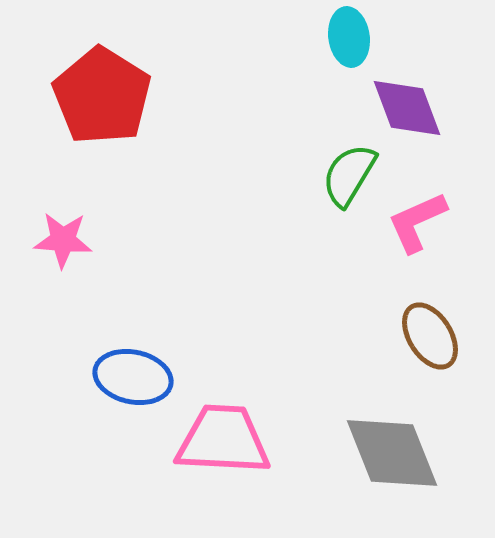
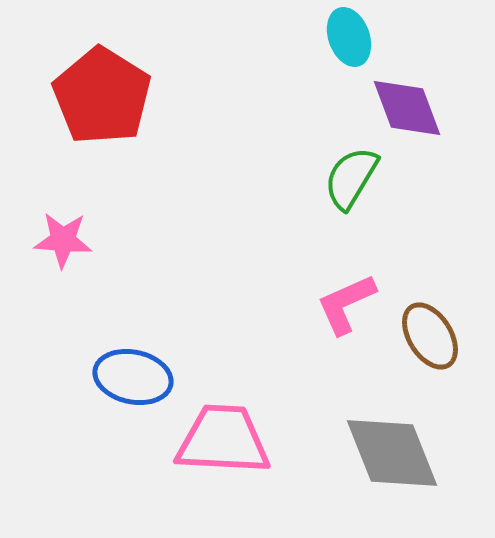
cyan ellipse: rotated 12 degrees counterclockwise
green semicircle: moved 2 px right, 3 px down
pink L-shape: moved 71 px left, 82 px down
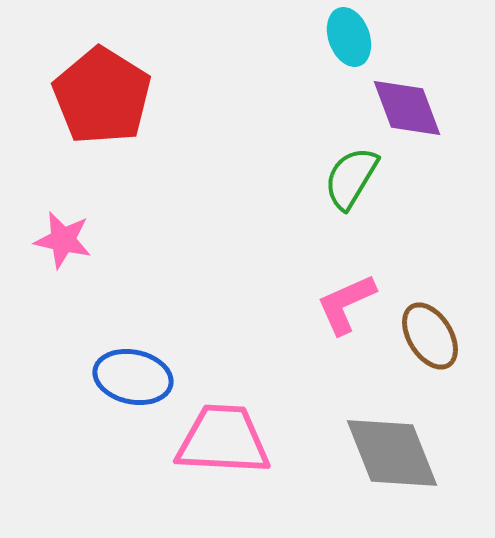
pink star: rotated 8 degrees clockwise
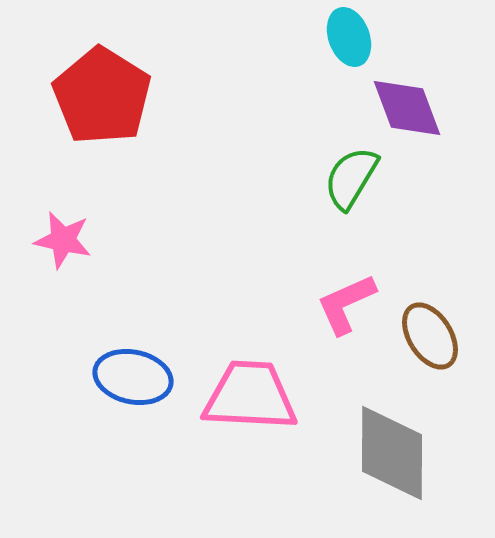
pink trapezoid: moved 27 px right, 44 px up
gray diamond: rotated 22 degrees clockwise
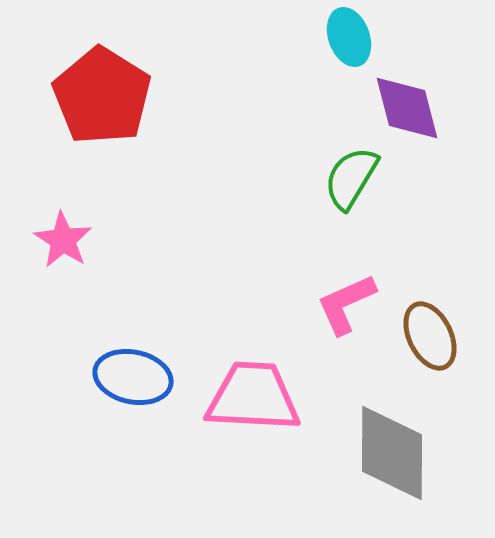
purple diamond: rotated 6 degrees clockwise
pink star: rotated 20 degrees clockwise
brown ellipse: rotated 6 degrees clockwise
pink trapezoid: moved 3 px right, 1 px down
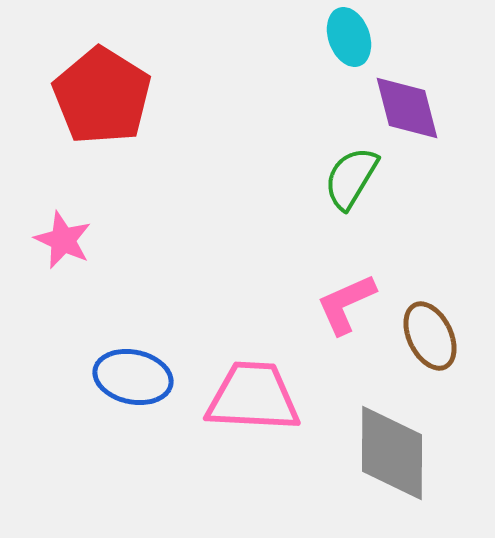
pink star: rotated 8 degrees counterclockwise
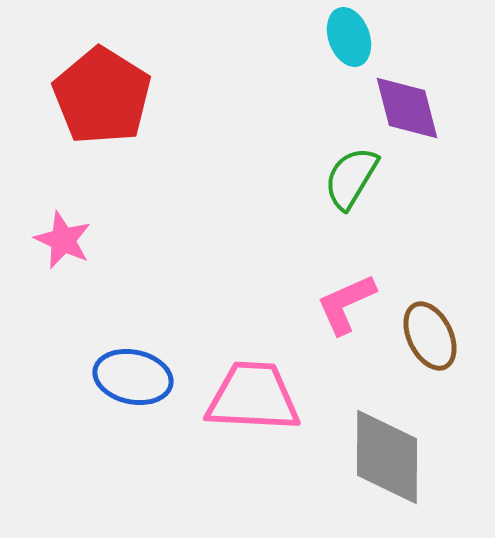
gray diamond: moved 5 px left, 4 px down
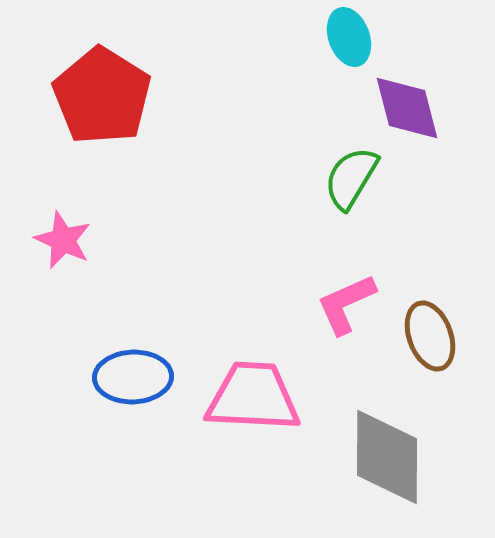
brown ellipse: rotated 6 degrees clockwise
blue ellipse: rotated 14 degrees counterclockwise
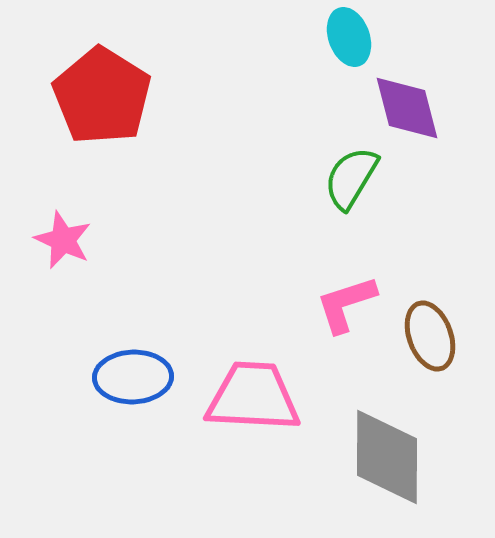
pink L-shape: rotated 6 degrees clockwise
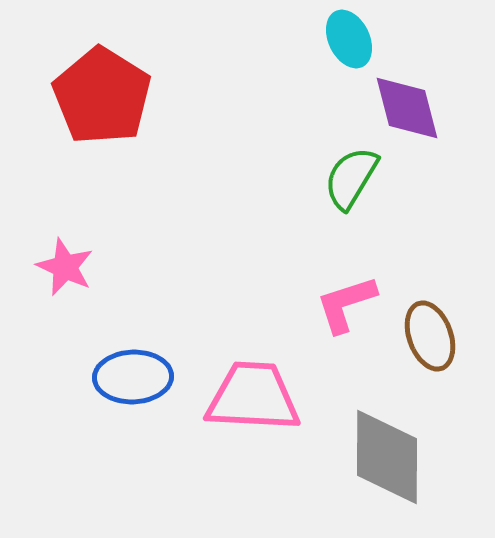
cyan ellipse: moved 2 px down; rotated 6 degrees counterclockwise
pink star: moved 2 px right, 27 px down
